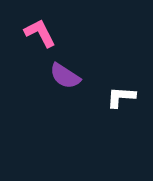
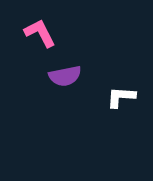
purple semicircle: rotated 44 degrees counterclockwise
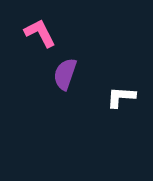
purple semicircle: moved 2 px up; rotated 120 degrees clockwise
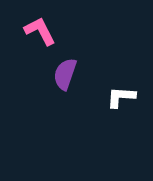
pink L-shape: moved 2 px up
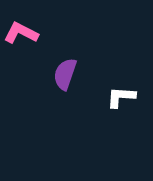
pink L-shape: moved 19 px left, 2 px down; rotated 36 degrees counterclockwise
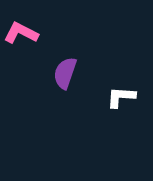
purple semicircle: moved 1 px up
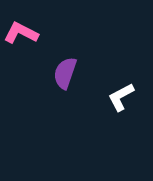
white L-shape: rotated 32 degrees counterclockwise
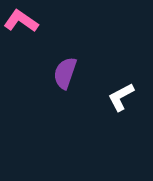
pink L-shape: moved 12 px up; rotated 8 degrees clockwise
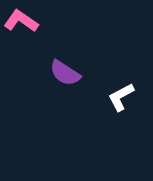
purple semicircle: rotated 76 degrees counterclockwise
